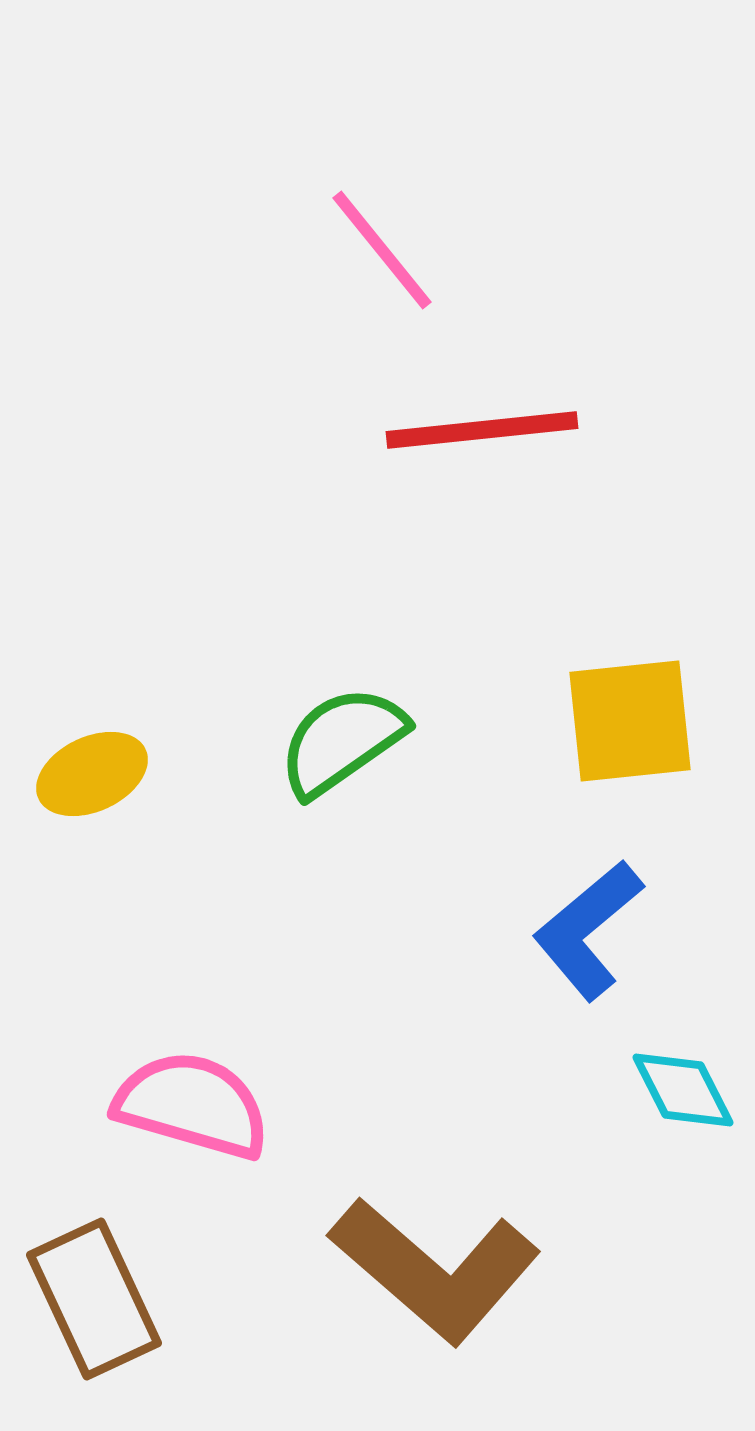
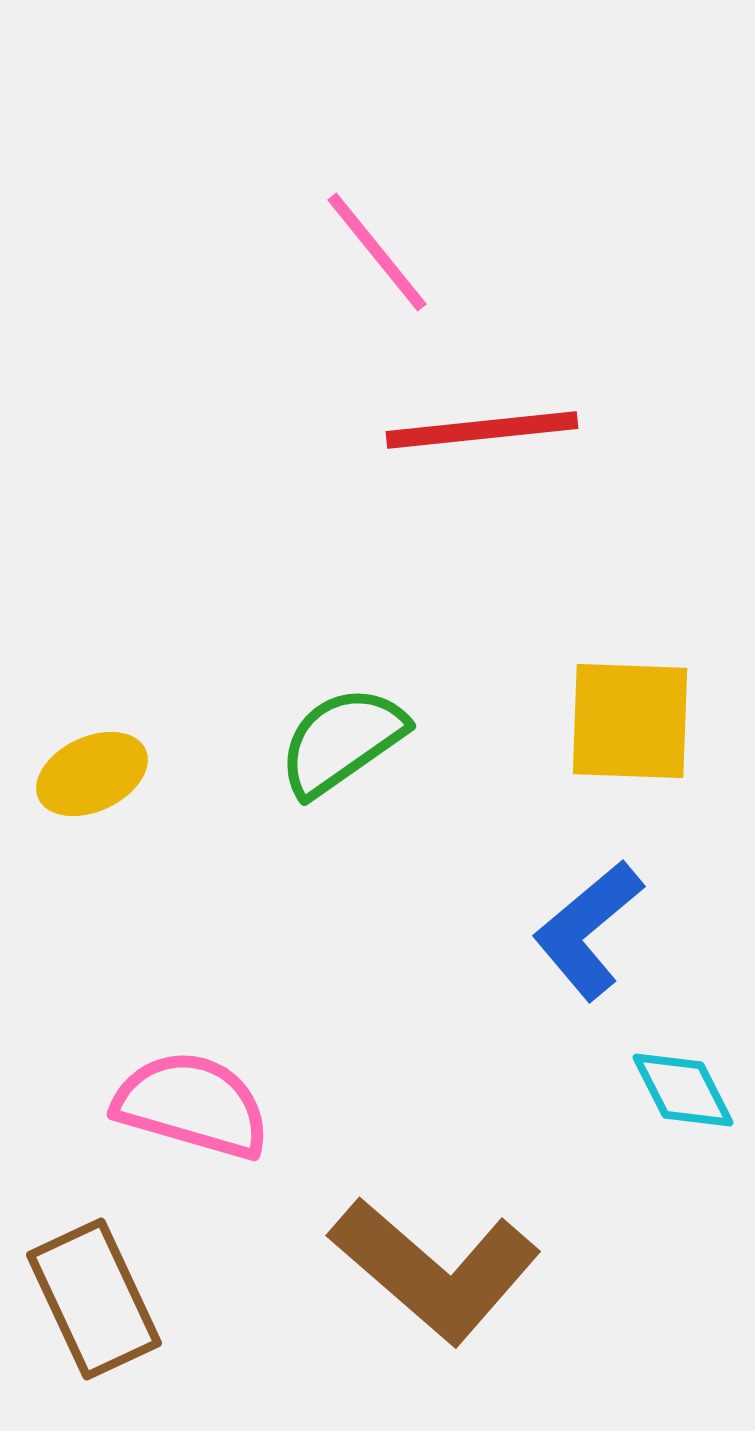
pink line: moved 5 px left, 2 px down
yellow square: rotated 8 degrees clockwise
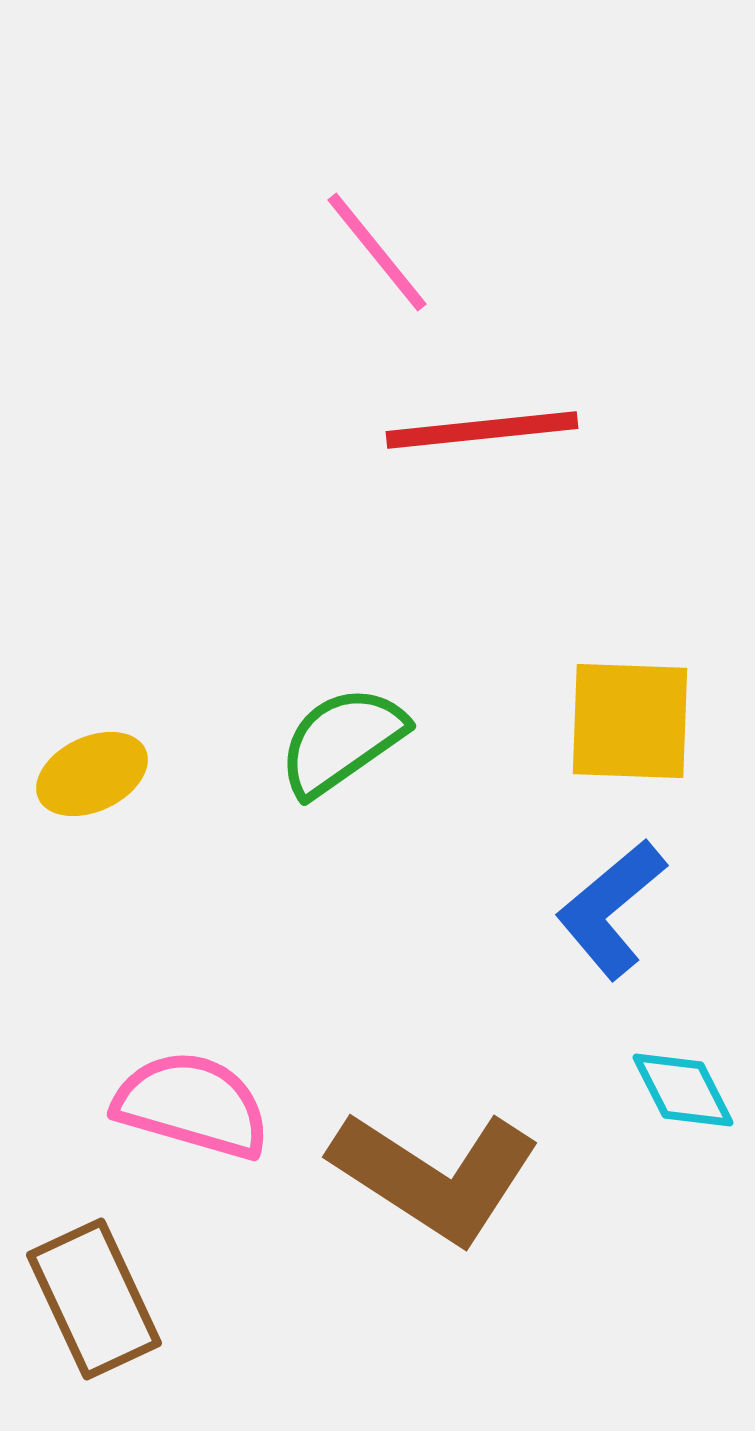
blue L-shape: moved 23 px right, 21 px up
brown L-shape: moved 94 px up; rotated 8 degrees counterclockwise
